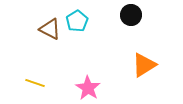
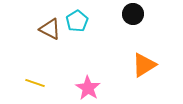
black circle: moved 2 px right, 1 px up
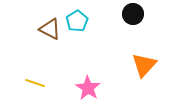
orange triangle: rotated 16 degrees counterclockwise
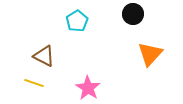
brown triangle: moved 6 px left, 27 px down
orange triangle: moved 6 px right, 11 px up
yellow line: moved 1 px left
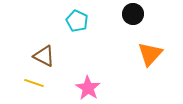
cyan pentagon: rotated 15 degrees counterclockwise
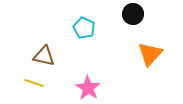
cyan pentagon: moved 7 px right, 7 px down
brown triangle: rotated 15 degrees counterclockwise
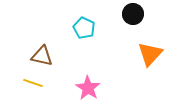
brown triangle: moved 2 px left
yellow line: moved 1 px left
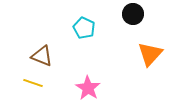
brown triangle: rotated 10 degrees clockwise
